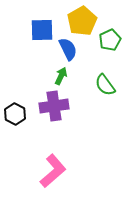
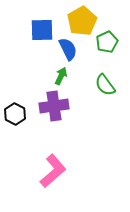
green pentagon: moved 3 px left, 2 px down
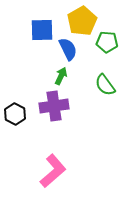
green pentagon: rotated 30 degrees clockwise
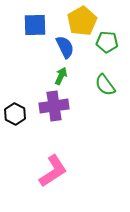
blue square: moved 7 px left, 5 px up
blue semicircle: moved 3 px left, 2 px up
pink L-shape: rotated 8 degrees clockwise
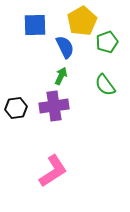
green pentagon: rotated 25 degrees counterclockwise
black hexagon: moved 1 px right, 6 px up; rotated 25 degrees clockwise
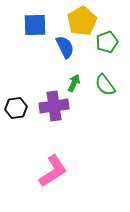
green arrow: moved 13 px right, 7 px down
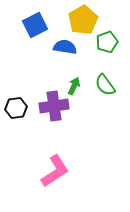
yellow pentagon: moved 1 px right, 1 px up
blue square: rotated 25 degrees counterclockwise
blue semicircle: rotated 55 degrees counterclockwise
green arrow: moved 3 px down
pink L-shape: moved 2 px right
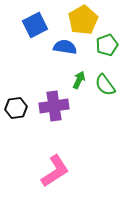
green pentagon: moved 3 px down
green arrow: moved 5 px right, 6 px up
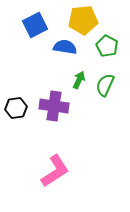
yellow pentagon: rotated 24 degrees clockwise
green pentagon: moved 1 px down; rotated 25 degrees counterclockwise
green semicircle: rotated 60 degrees clockwise
purple cross: rotated 16 degrees clockwise
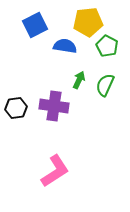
yellow pentagon: moved 5 px right, 2 px down
blue semicircle: moved 1 px up
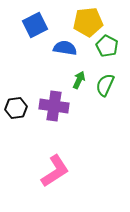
blue semicircle: moved 2 px down
